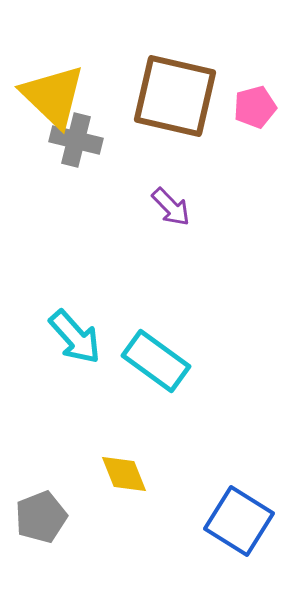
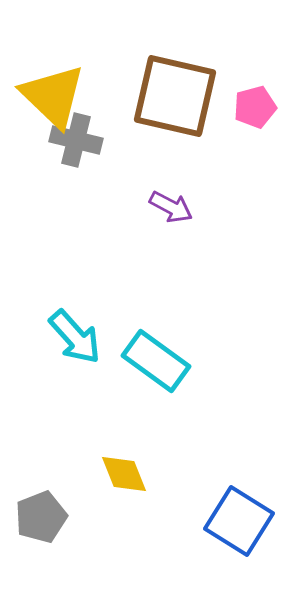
purple arrow: rotated 18 degrees counterclockwise
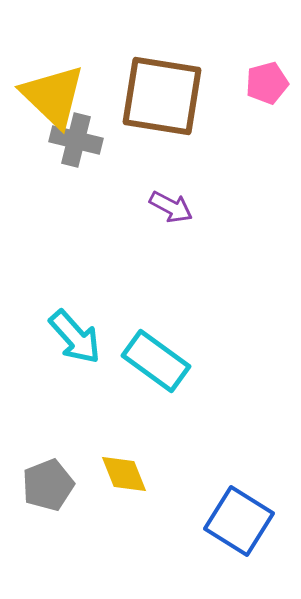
brown square: moved 13 px left; rotated 4 degrees counterclockwise
pink pentagon: moved 12 px right, 24 px up
gray pentagon: moved 7 px right, 32 px up
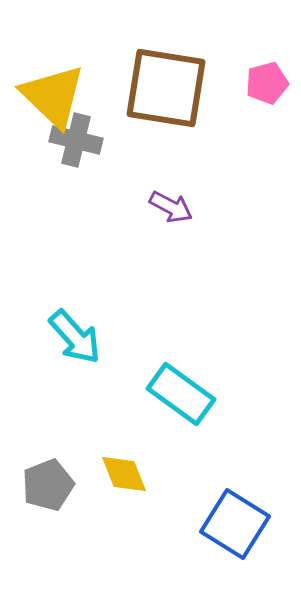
brown square: moved 4 px right, 8 px up
cyan rectangle: moved 25 px right, 33 px down
blue square: moved 4 px left, 3 px down
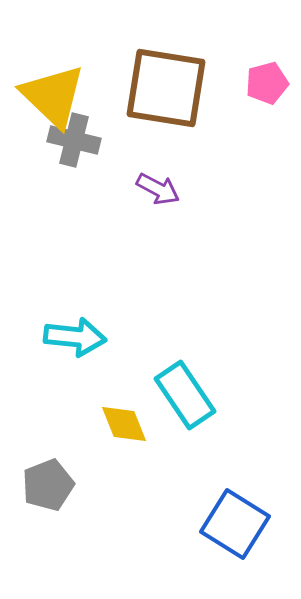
gray cross: moved 2 px left
purple arrow: moved 13 px left, 18 px up
cyan arrow: rotated 42 degrees counterclockwise
cyan rectangle: moved 4 px right, 1 px down; rotated 20 degrees clockwise
yellow diamond: moved 50 px up
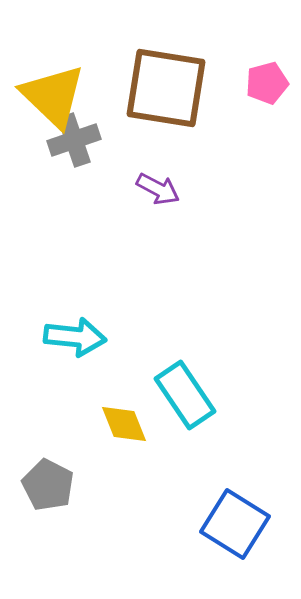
gray cross: rotated 33 degrees counterclockwise
gray pentagon: rotated 24 degrees counterclockwise
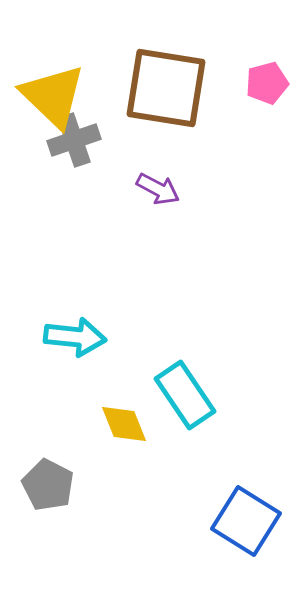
blue square: moved 11 px right, 3 px up
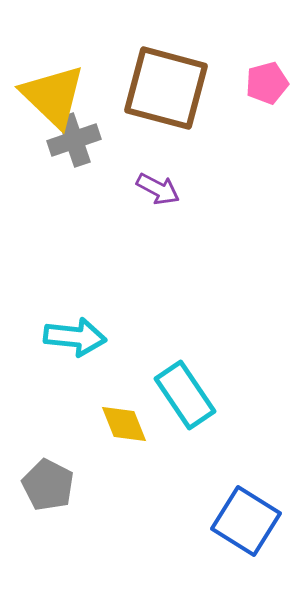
brown square: rotated 6 degrees clockwise
